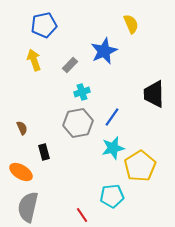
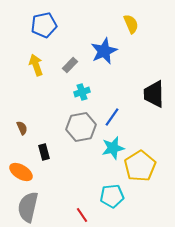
yellow arrow: moved 2 px right, 5 px down
gray hexagon: moved 3 px right, 4 px down
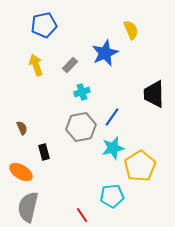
yellow semicircle: moved 6 px down
blue star: moved 1 px right, 2 px down
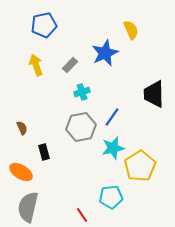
cyan pentagon: moved 1 px left, 1 px down
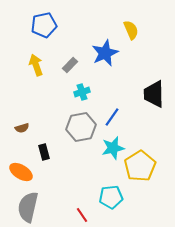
brown semicircle: rotated 96 degrees clockwise
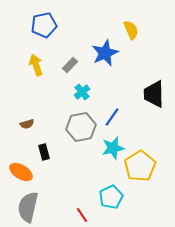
cyan cross: rotated 21 degrees counterclockwise
brown semicircle: moved 5 px right, 4 px up
cyan pentagon: rotated 20 degrees counterclockwise
